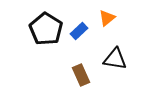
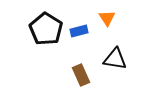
orange triangle: rotated 24 degrees counterclockwise
blue rectangle: rotated 30 degrees clockwise
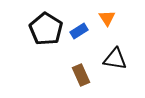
blue rectangle: rotated 18 degrees counterclockwise
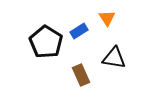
black pentagon: moved 13 px down
black triangle: moved 1 px left, 1 px up
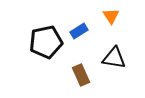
orange triangle: moved 4 px right, 2 px up
black pentagon: rotated 28 degrees clockwise
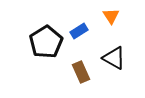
black pentagon: rotated 20 degrees counterclockwise
black triangle: rotated 20 degrees clockwise
brown rectangle: moved 3 px up
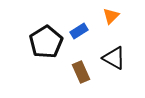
orange triangle: rotated 18 degrees clockwise
